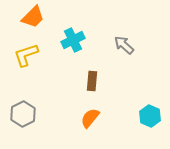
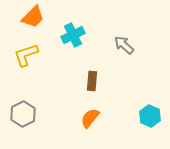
cyan cross: moved 5 px up
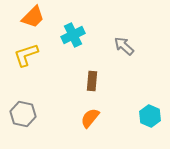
gray arrow: moved 1 px down
gray hexagon: rotated 20 degrees counterclockwise
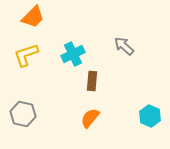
cyan cross: moved 19 px down
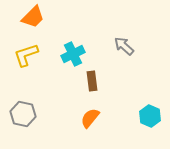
brown rectangle: rotated 12 degrees counterclockwise
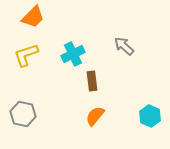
orange semicircle: moved 5 px right, 2 px up
